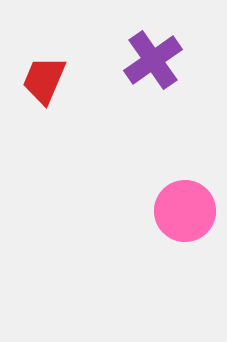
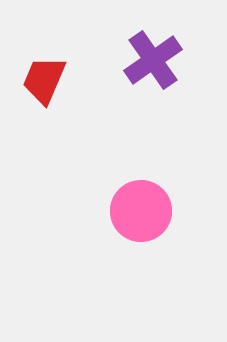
pink circle: moved 44 px left
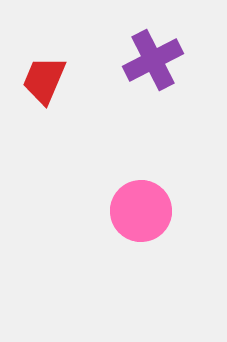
purple cross: rotated 8 degrees clockwise
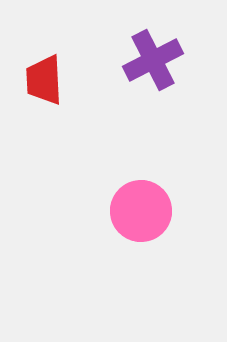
red trapezoid: rotated 26 degrees counterclockwise
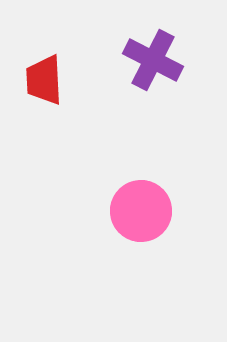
purple cross: rotated 36 degrees counterclockwise
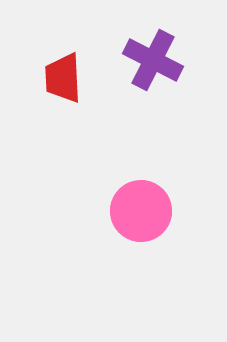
red trapezoid: moved 19 px right, 2 px up
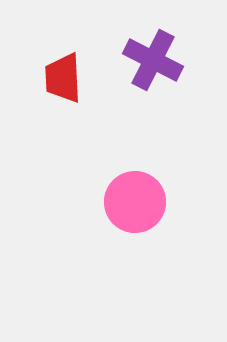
pink circle: moved 6 px left, 9 px up
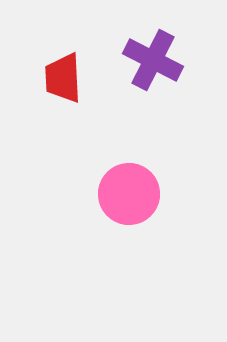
pink circle: moved 6 px left, 8 px up
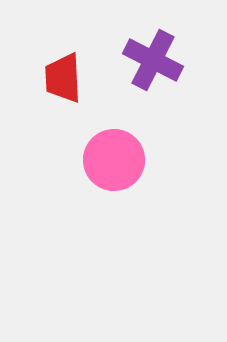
pink circle: moved 15 px left, 34 px up
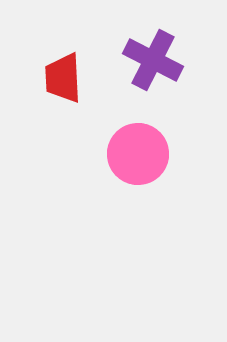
pink circle: moved 24 px right, 6 px up
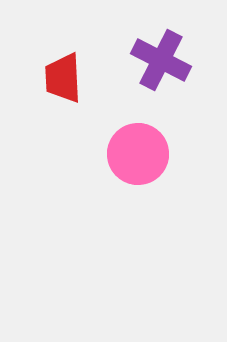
purple cross: moved 8 px right
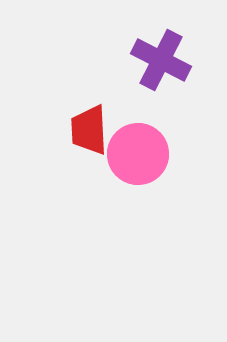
red trapezoid: moved 26 px right, 52 px down
